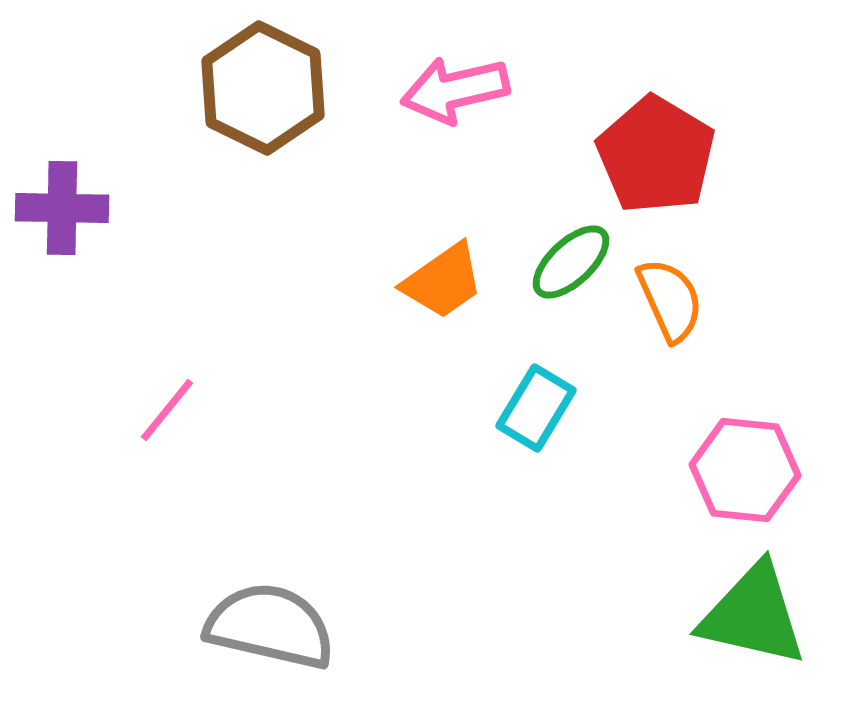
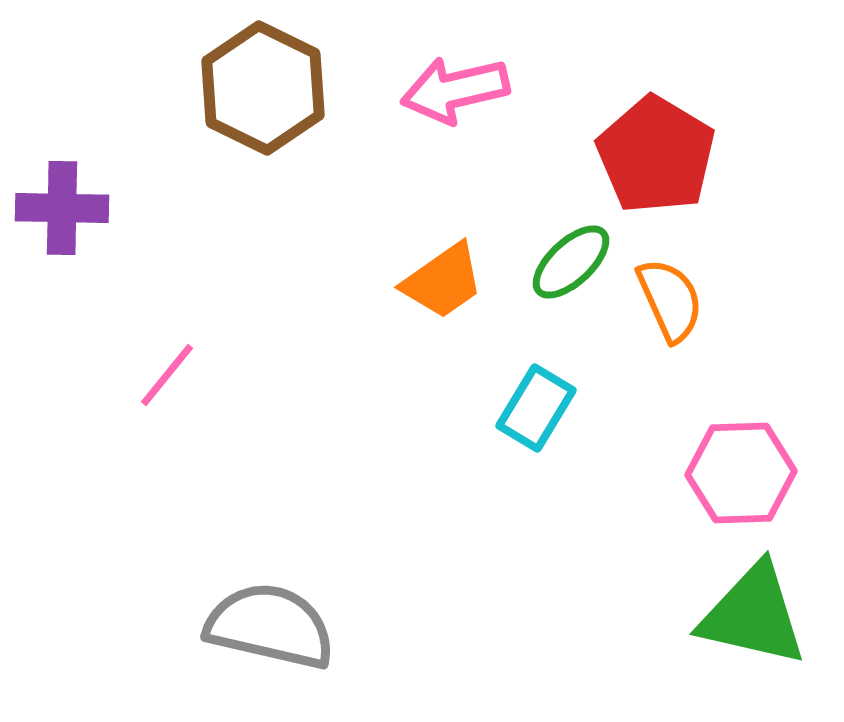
pink line: moved 35 px up
pink hexagon: moved 4 px left, 3 px down; rotated 8 degrees counterclockwise
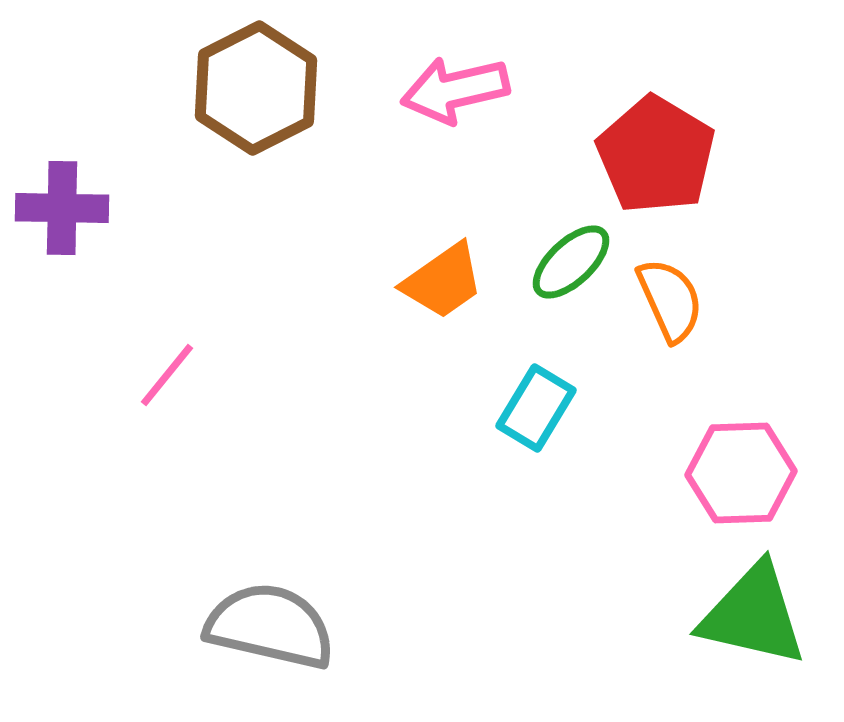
brown hexagon: moved 7 px left; rotated 7 degrees clockwise
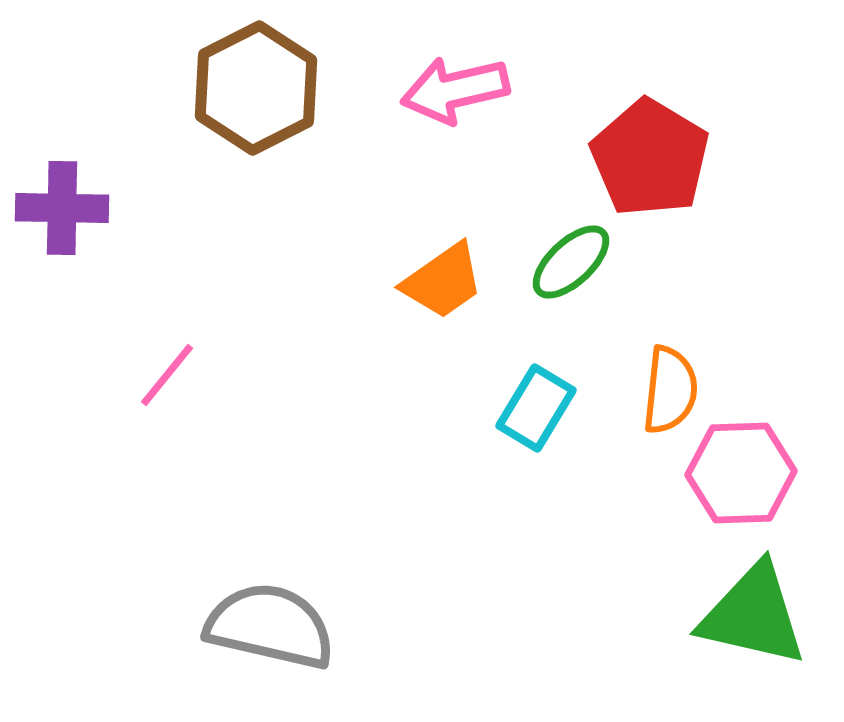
red pentagon: moved 6 px left, 3 px down
orange semicircle: moved 90 px down; rotated 30 degrees clockwise
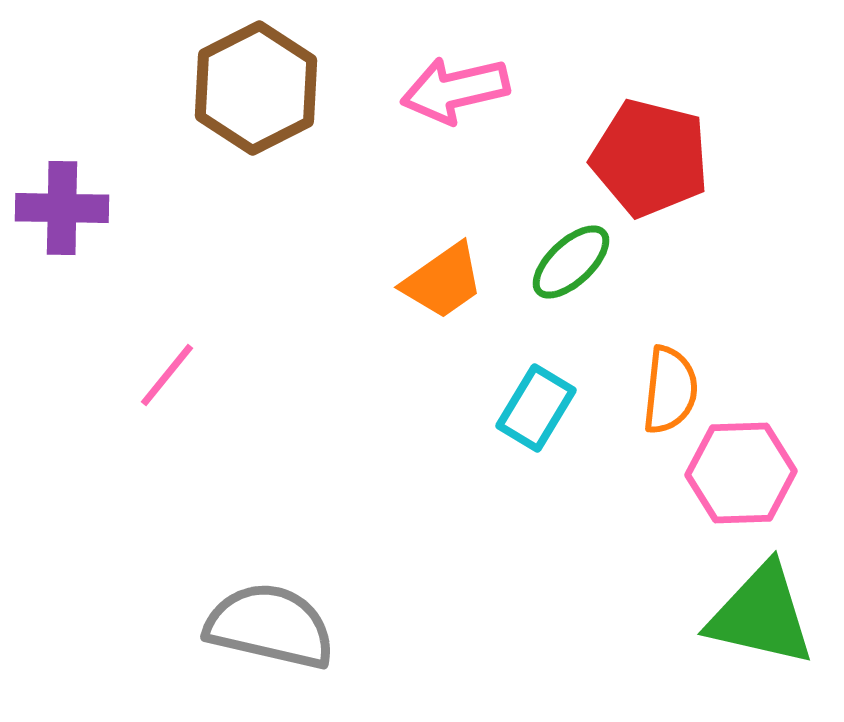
red pentagon: rotated 17 degrees counterclockwise
green triangle: moved 8 px right
